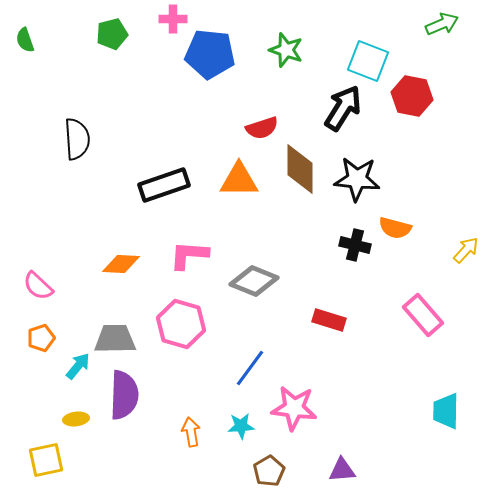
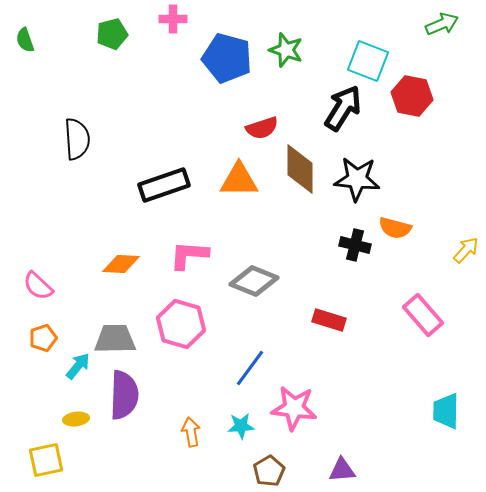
blue pentagon: moved 17 px right, 4 px down; rotated 9 degrees clockwise
orange pentagon: moved 2 px right
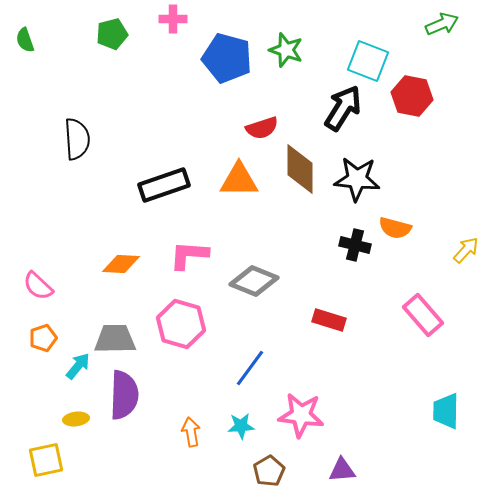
pink star: moved 7 px right, 7 px down
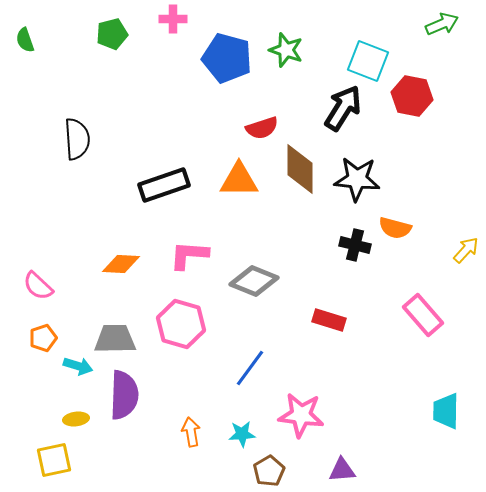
cyan arrow: rotated 68 degrees clockwise
cyan star: moved 1 px right, 8 px down
yellow square: moved 8 px right
